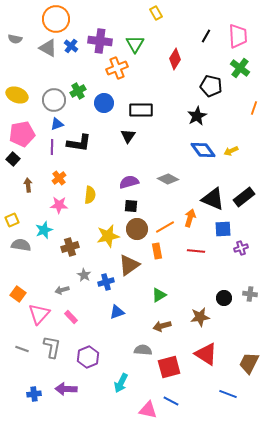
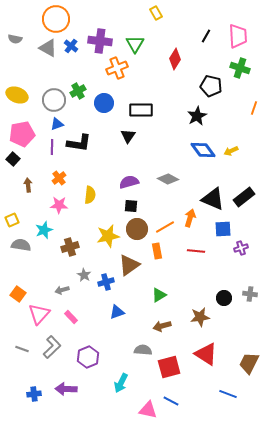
green cross at (240, 68): rotated 18 degrees counterclockwise
gray L-shape at (52, 347): rotated 35 degrees clockwise
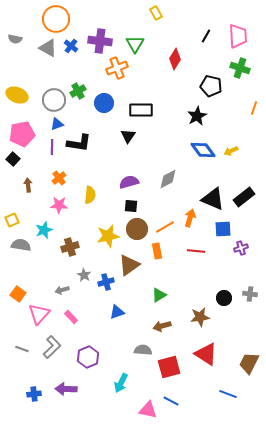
gray diamond at (168, 179): rotated 55 degrees counterclockwise
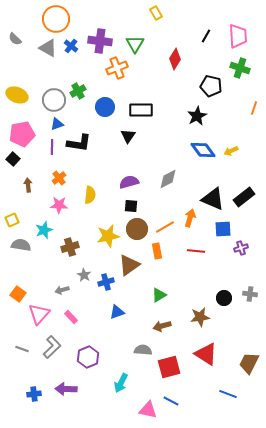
gray semicircle at (15, 39): rotated 32 degrees clockwise
blue circle at (104, 103): moved 1 px right, 4 px down
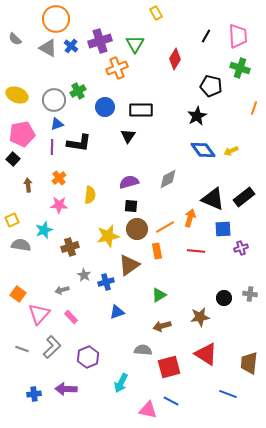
purple cross at (100, 41): rotated 25 degrees counterclockwise
brown trapezoid at (249, 363): rotated 20 degrees counterclockwise
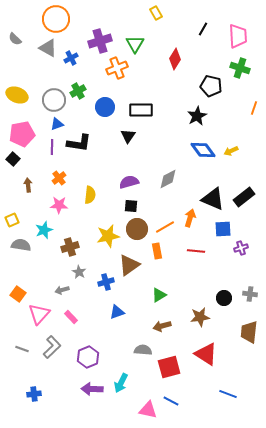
black line at (206, 36): moved 3 px left, 7 px up
blue cross at (71, 46): moved 12 px down; rotated 24 degrees clockwise
gray star at (84, 275): moved 5 px left, 3 px up
brown trapezoid at (249, 363): moved 31 px up
purple arrow at (66, 389): moved 26 px right
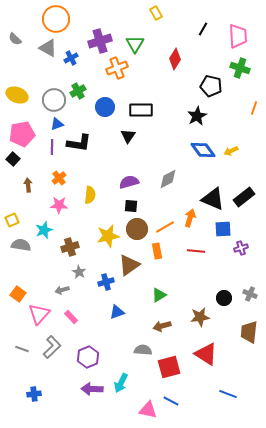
gray cross at (250, 294): rotated 16 degrees clockwise
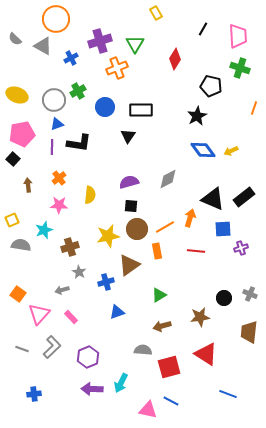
gray triangle at (48, 48): moved 5 px left, 2 px up
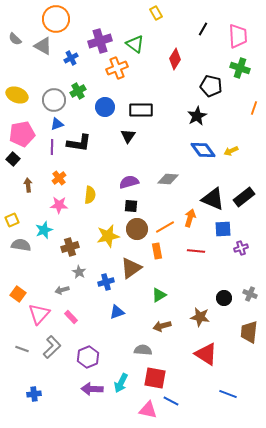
green triangle at (135, 44): rotated 24 degrees counterclockwise
gray diamond at (168, 179): rotated 30 degrees clockwise
brown triangle at (129, 265): moved 2 px right, 3 px down
brown star at (200, 317): rotated 18 degrees clockwise
red square at (169, 367): moved 14 px left, 11 px down; rotated 25 degrees clockwise
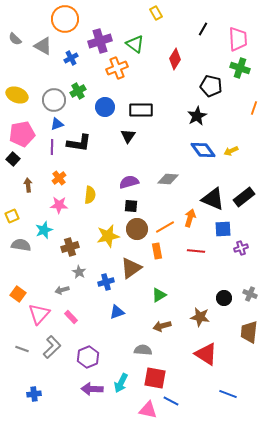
orange circle at (56, 19): moved 9 px right
pink trapezoid at (238, 36): moved 3 px down
yellow square at (12, 220): moved 4 px up
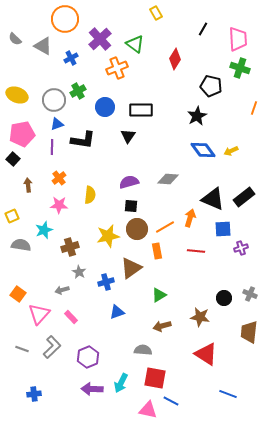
purple cross at (100, 41): moved 2 px up; rotated 25 degrees counterclockwise
black L-shape at (79, 143): moved 4 px right, 3 px up
